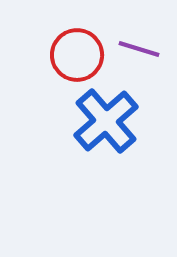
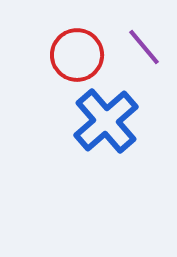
purple line: moved 5 px right, 2 px up; rotated 33 degrees clockwise
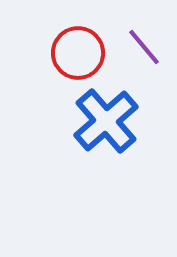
red circle: moved 1 px right, 2 px up
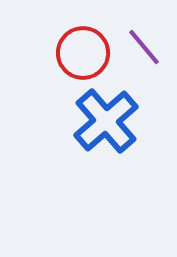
red circle: moved 5 px right
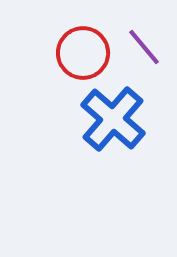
blue cross: moved 7 px right, 2 px up; rotated 8 degrees counterclockwise
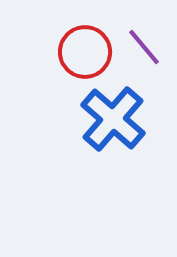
red circle: moved 2 px right, 1 px up
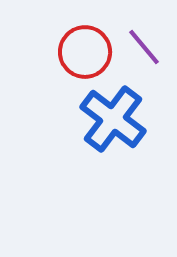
blue cross: rotated 4 degrees counterclockwise
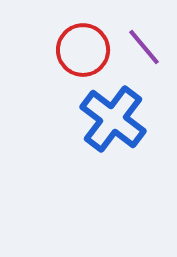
red circle: moved 2 px left, 2 px up
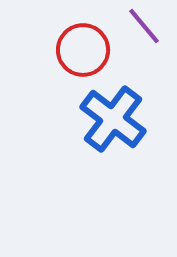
purple line: moved 21 px up
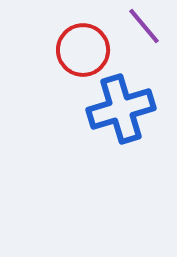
blue cross: moved 8 px right, 10 px up; rotated 36 degrees clockwise
